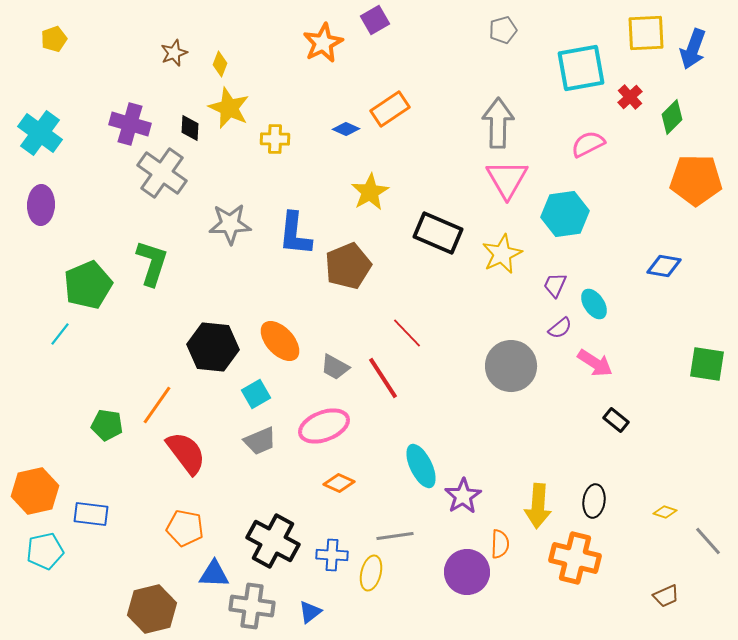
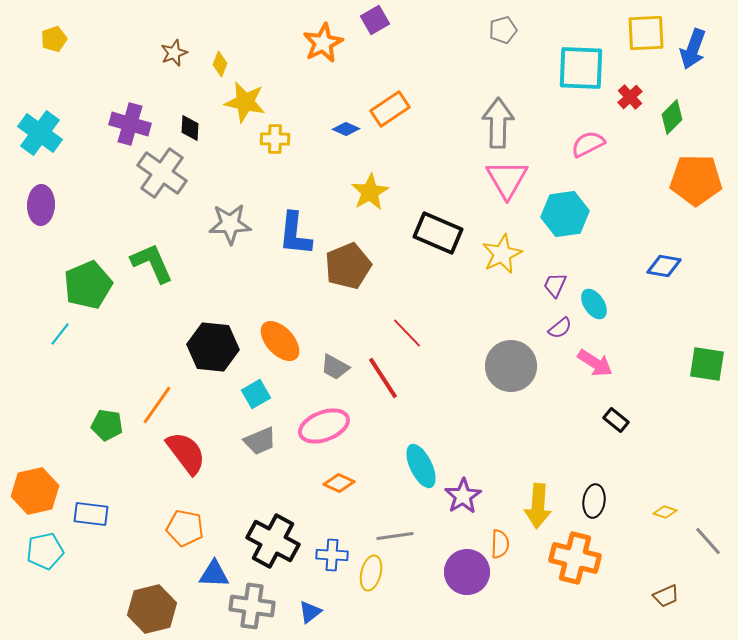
cyan square at (581, 68): rotated 12 degrees clockwise
yellow star at (229, 108): moved 16 px right, 6 px up; rotated 12 degrees counterclockwise
green L-shape at (152, 263): rotated 42 degrees counterclockwise
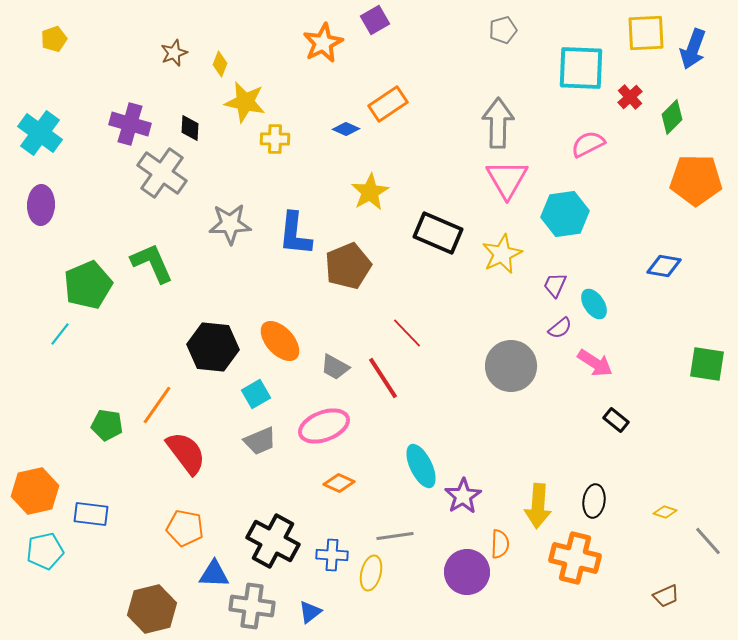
orange rectangle at (390, 109): moved 2 px left, 5 px up
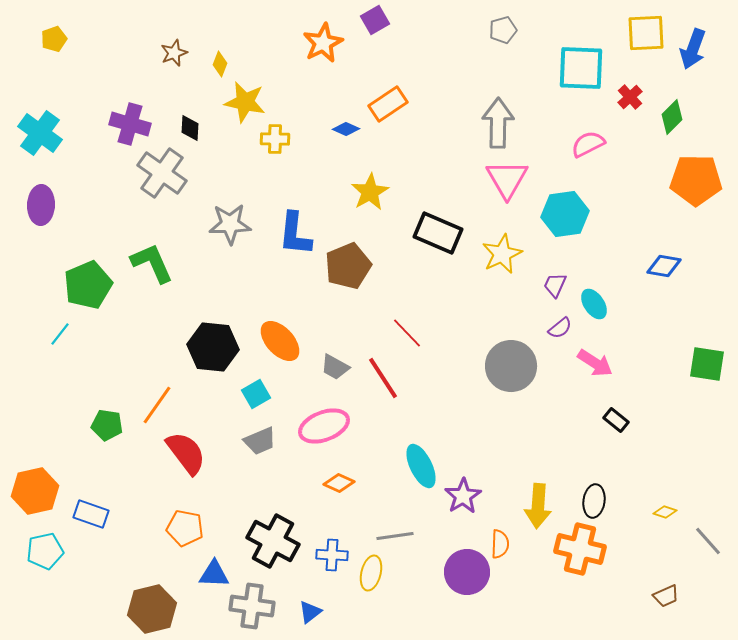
blue rectangle at (91, 514): rotated 12 degrees clockwise
orange cross at (575, 558): moved 5 px right, 9 px up
